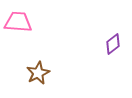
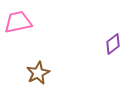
pink trapezoid: rotated 16 degrees counterclockwise
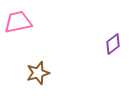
brown star: rotated 10 degrees clockwise
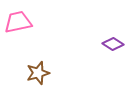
purple diamond: rotated 70 degrees clockwise
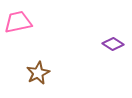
brown star: rotated 10 degrees counterclockwise
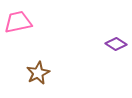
purple diamond: moved 3 px right
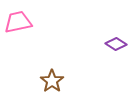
brown star: moved 14 px right, 8 px down; rotated 10 degrees counterclockwise
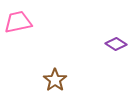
brown star: moved 3 px right, 1 px up
